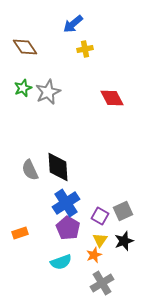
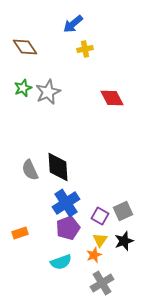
purple pentagon: rotated 20 degrees clockwise
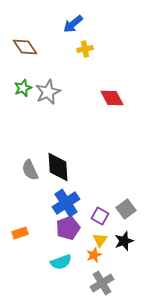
gray square: moved 3 px right, 2 px up; rotated 12 degrees counterclockwise
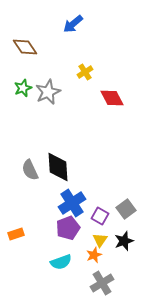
yellow cross: moved 23 px down; rotated 21 degrees counterclockwise
blue cross: moved 6 px right
orange rectangle: moved 4 px left, 1 px down
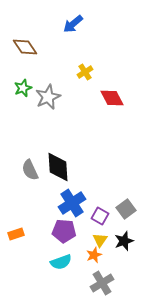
gray star: moved 5 px down
purple pentagon: moved 4 px left, 3 px down; rotated 25 degrees clockwise
